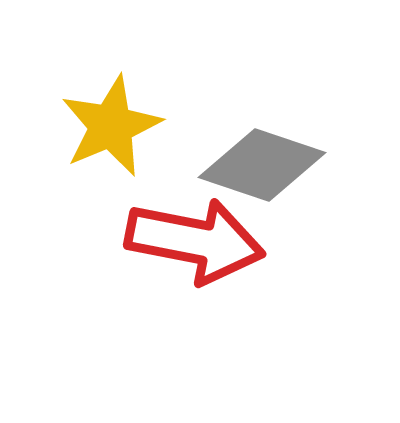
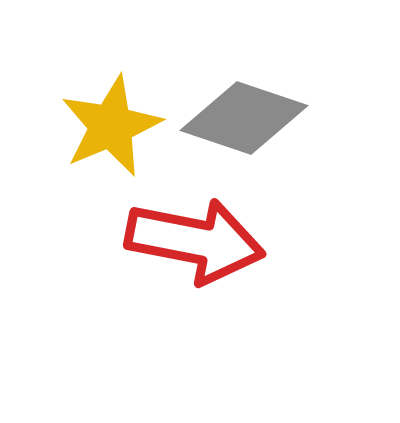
gray diamond: moved 18 px left, 47 px up
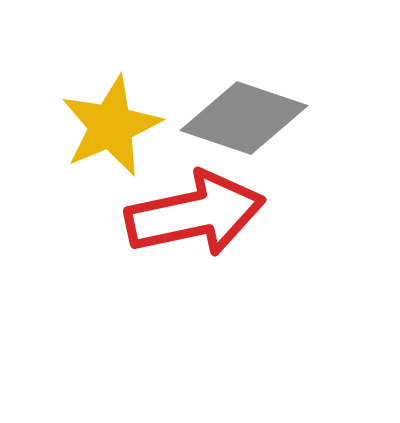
red arrow: moved 27 px up; rotated 23 degrees counterclockwise
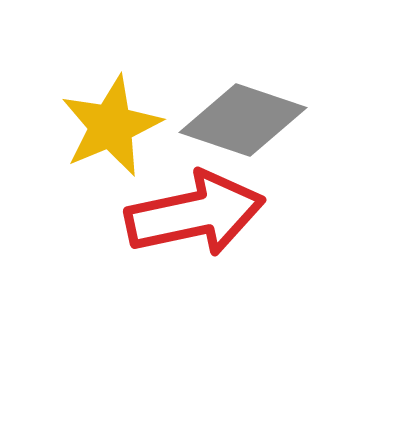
gray diamond: moved 1 px left, 2 px down
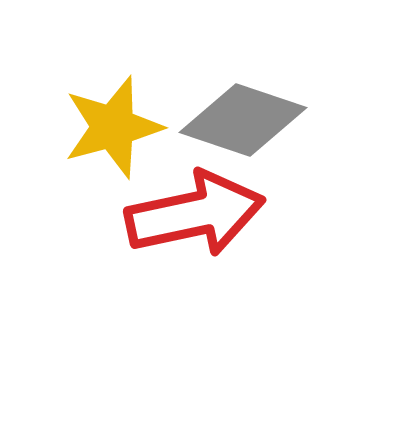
yellow star: moved 2 px right, 1 px down; rotated 8 degrees clockwise
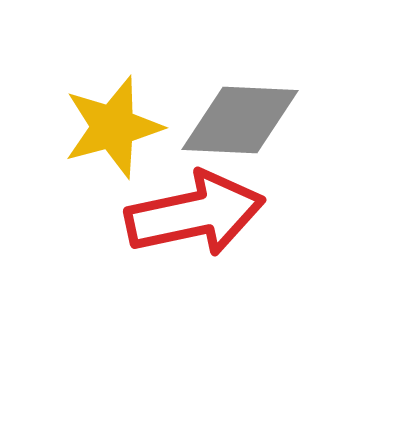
gray diamond: moved 3 px left; rotated 16 degrees counterclockwise
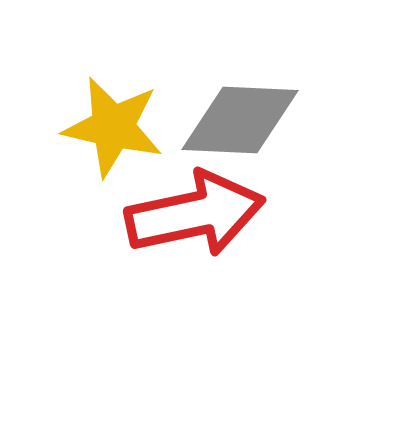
yellow star: rotated 28 degrees clockwise
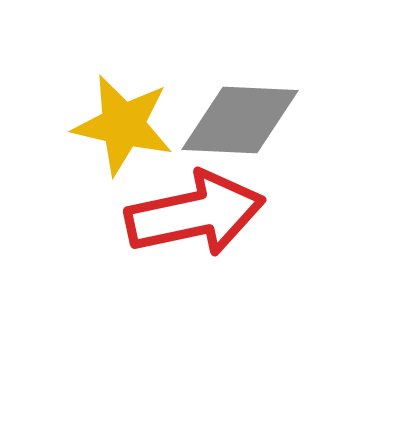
yellow star: moved 10 px right, 2 px up
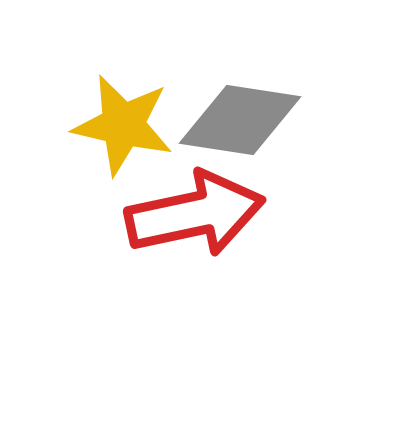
gray diamond: rotated 6 degrees clockwise
